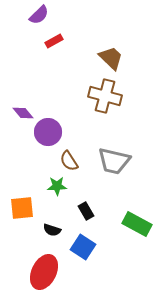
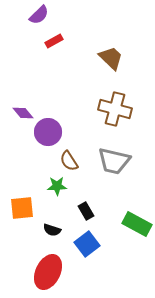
brown cross: moved 10 px right, 13 px down
blue square: moved 4 px right, 3 px up; rotated 20 degrees clockwise
red ellipse: moved 4 px right
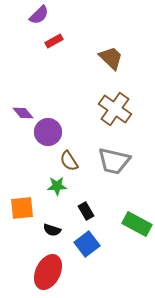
brown cross: rotated 20 degrees clockwise
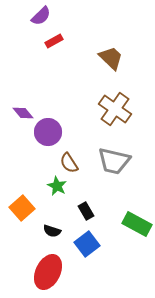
purple semicircle: moved 2 px right, 1 px down
brown semicircle: moved 2 px down
green star: rotated 30 degrees clockwise
orange square: rotated 35 degrees counterclockwise
black semicircle: moved 1 px down
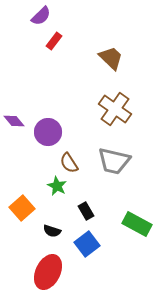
red rectangle: rotated 24 degrees counterclockwise
purple diamond: moved 9 px left, 8 px down
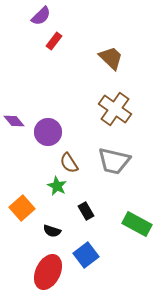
blue square: moved 1 px left, 11 px down
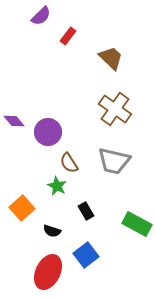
red rectangle: moved 14 px right, 5 px up
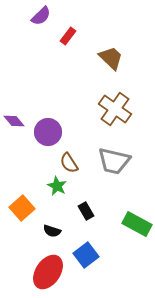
red ellipse: rotated 8 degrees clockwise
